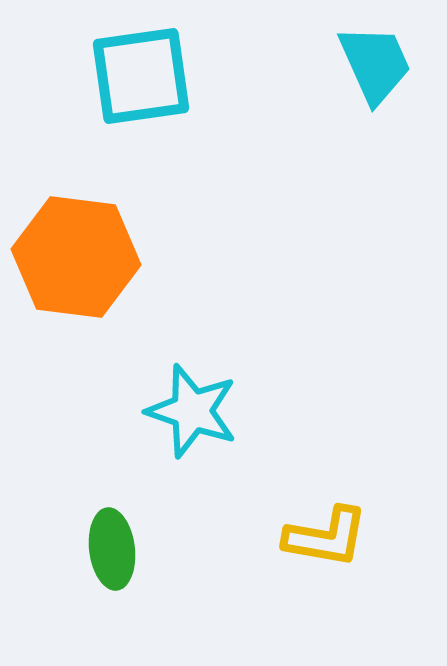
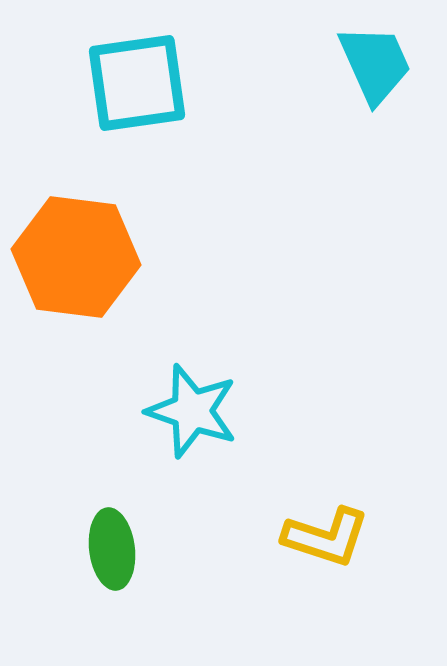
cyan square: moved 4 px left, 7 px down
yellow L-shape: rotated 8 degrees clockwise
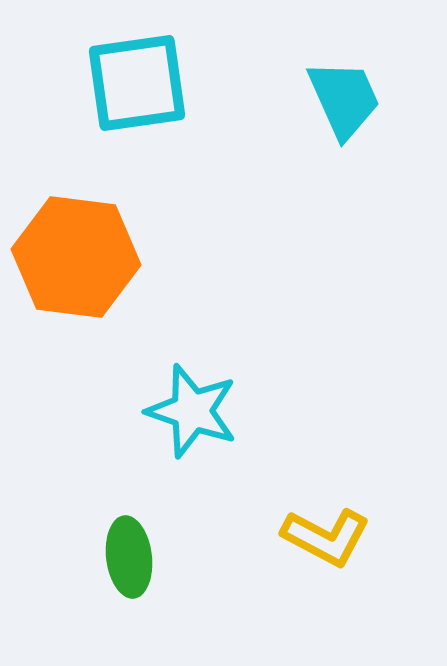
cyan trapezoid: moved 31 px left, 35 px down
yellow L-shape: rotated 10 degrees clockwise
green ellipse: moved 17 px right, 8 px down
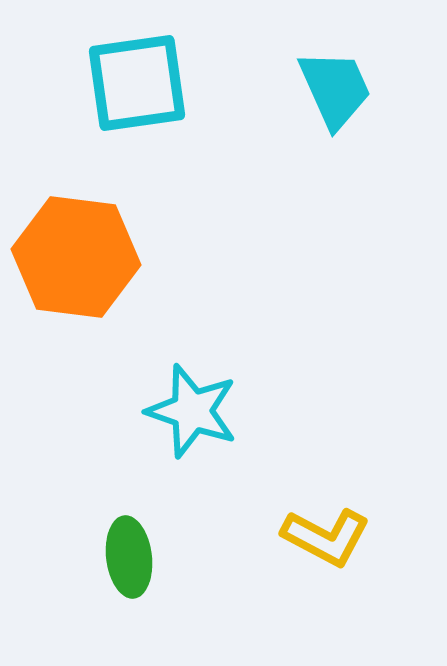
cyan trapezoid: moved 9 px left, 10 px up
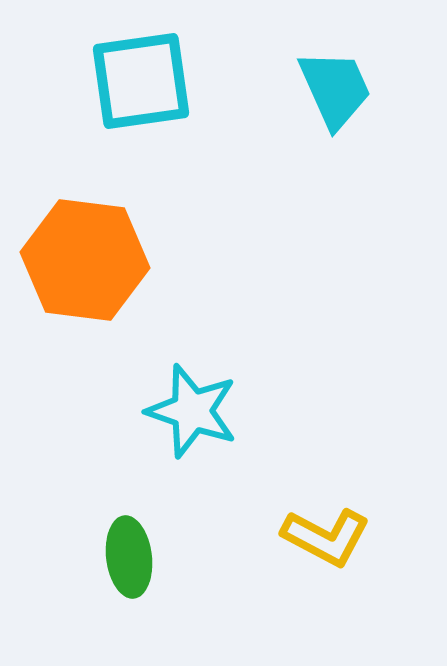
cyan square: moved 4 px right, 2 px up
orange hexagon: moved 9 px right, 3 px down
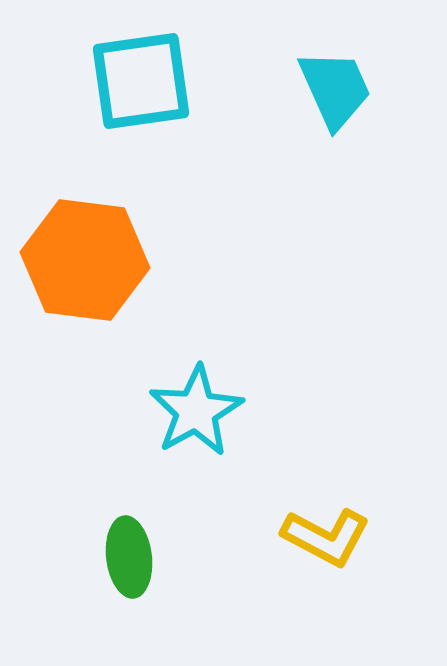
cyan star: moved 4 px right; rotated 24 degrees clockwise
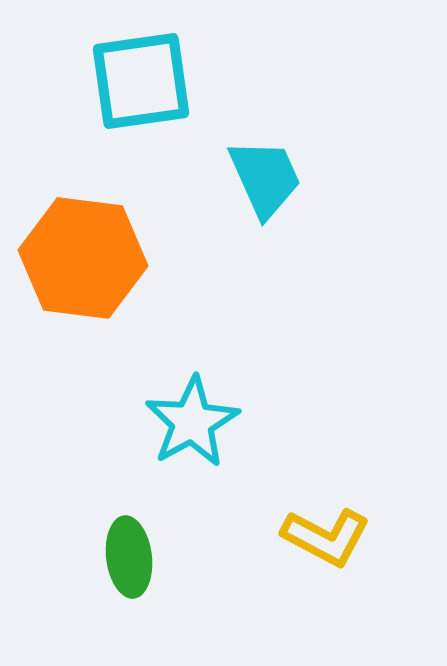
cyan trapezoid: moved 70 px left, 89 px down
orange hexagon: moved 2 px left, 2 px up
cyan star: moved 4 px left, 11 px down
